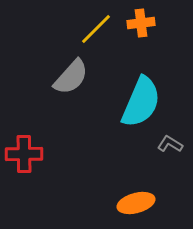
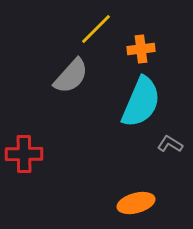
orange cross: moved 26 px down
gray semicircle: moved 1 px up
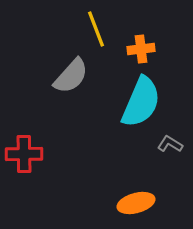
yellow line: rotated 66 degrees counterclockwise
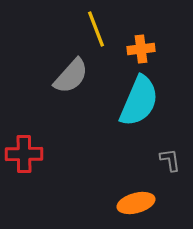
cyan semicircle: moved 2 px left, 1 px up
gray L-shape: moved 16 px down; rotated 50 degrees clockwise
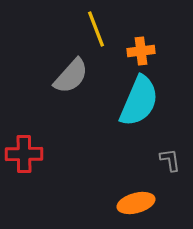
orange cross: moved 2 px down
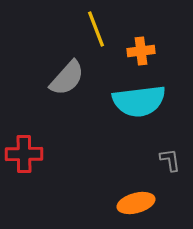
gray semicircle: moved 4 px left, 2 px down
cyan semicircle: rotated 60 degrees clockwise
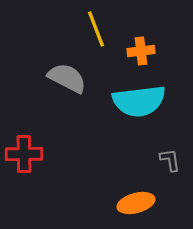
gray semicircle: rotated 105 degrees counterclockwise
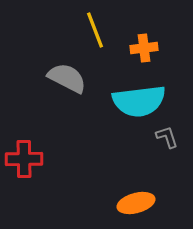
yellow line: moved 1 px left, 1 px down
orange cross: moved 3 px right, 3 px up
red cross: moved 5 px down
gray L-shape: moved 3 px left, 23 px up; rotated 10 degrees counterclockwise
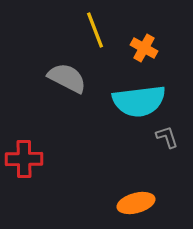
orange cross: rotated 36 degrees clockwise
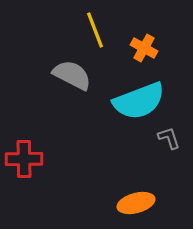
gray semicircle: moved 5 px right, 3 px up
cyan semicircle: rotated 14 degrees counterclockwise
gray L-shape: moved 2 px right, 1 px down
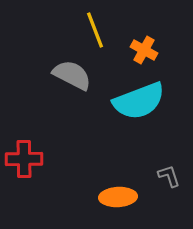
orange cross: moved 2 px down
gray L-shape: moved 38 px down
orange ellipse: moved 18 px left, 6 px up; rotated 12 degrees clockwise
